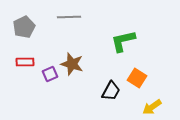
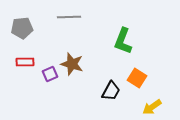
gray pentagon: moved 2 px left, 1 px down; rotated 20 degrees clockwise
green L-shape: rotated 56 degrees counterclockwise
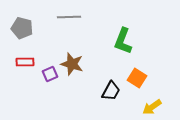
gray pentagon: rotated 20 degrees clockwise
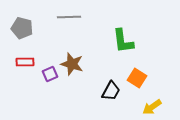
green L-shape: rotated 28 degrees counterclockwise
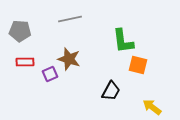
gray line: moved 1 px right, 2 px down; rotated 10 degrees counterclockwise
gray pentagon: moved 2 px left, 3 px down; rotated 10 degrees counterclockwise
brown star: moved 3 px left, 5 px up
orange square: moved 1 px right, 13 px up; rotated 18 degrees counterclockwise
yellow arrow: rotated 72 degrees clockwise
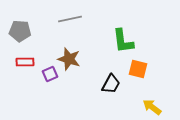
orange square: moved 4 px down
black trapezoid: moved 7 px up
